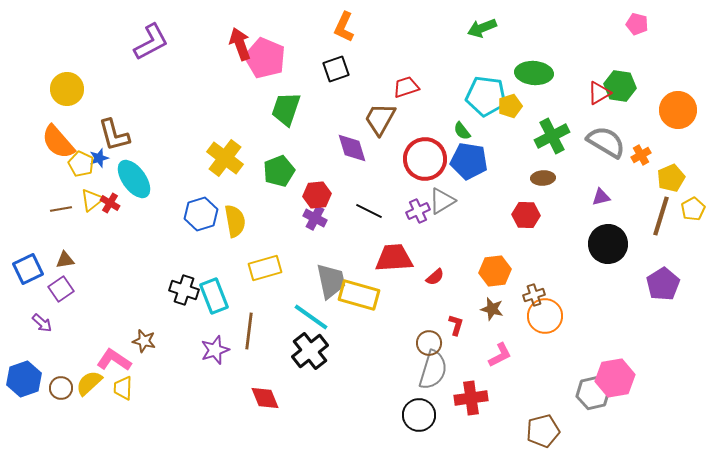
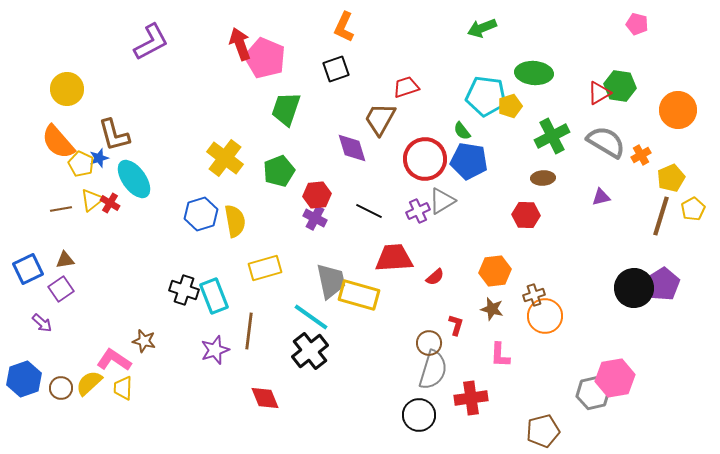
black circle at (608, 244): moved 26 px right, 44 px down
pink L-shape at (500, 355): rotated 120 degrees clockwise
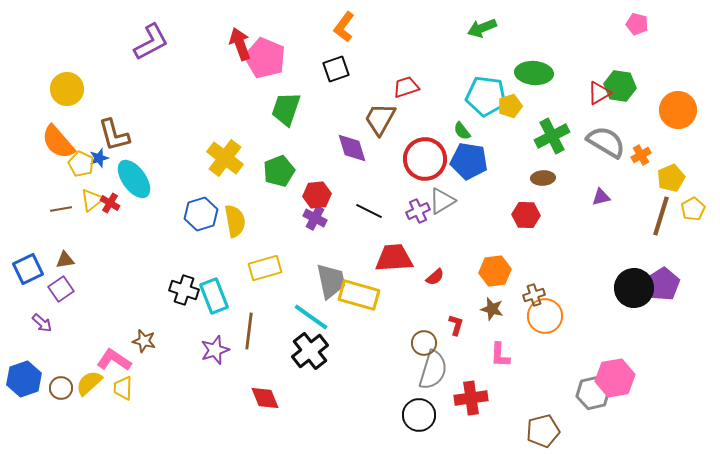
orange L-shape at (344, 27): rotated 12 degrees clockwise
brown circle at (429, 343): moved 5 px left
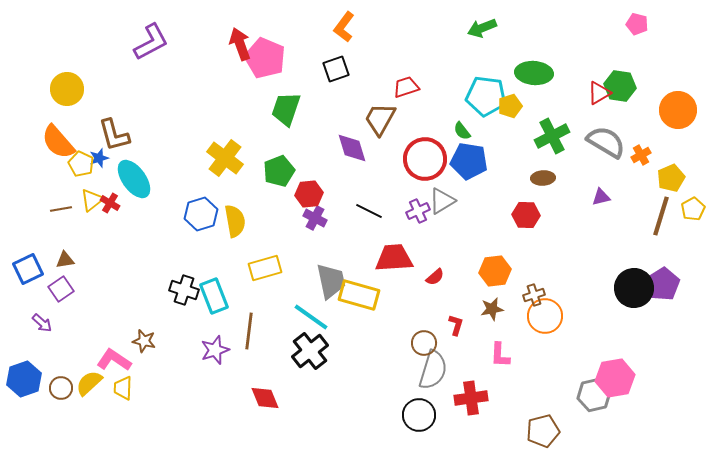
red hexagon at (317, 195): moved 8 px left, 1 px up
brown star at (492, 309): rotated 25 degrees counterclockwise
gray hexagon at (593, 393): moved 1 px right, 2 px down
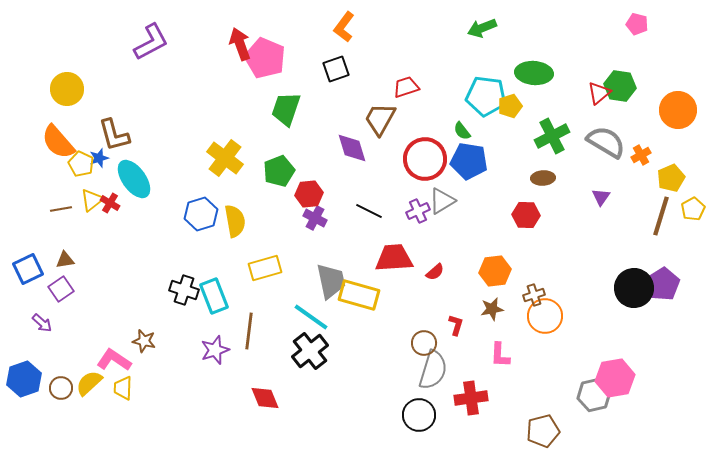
red triangle at (599, 93): rotated 10 degrees counterclockwise
purple triangle at (601, 197): rotated 42 degrees counterclockwise
red semicircle at (435, 277): moved 5 px up
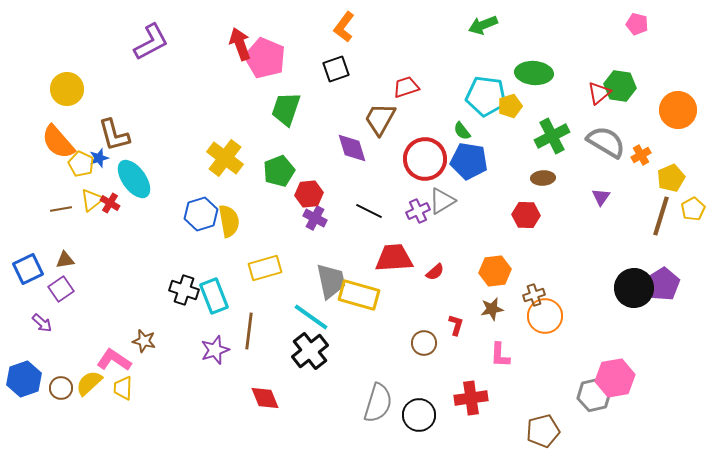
green arrow at (482, 28): moved 1 px right, 3 px up
yellow semicircle at (235, 221): moved 6 px left
gray semicircle at (433, 370): moved 55 px left, 33 px down
